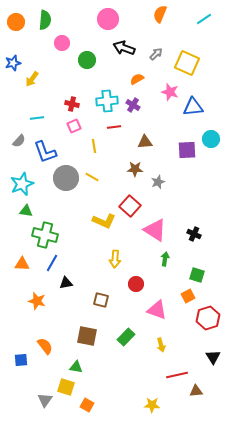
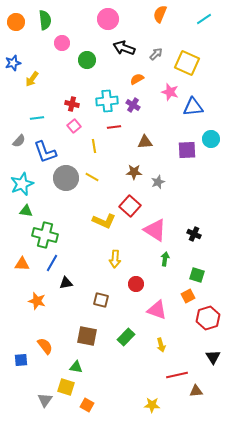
green semicircle at (45, 20): rotated 12 degrees counterclockwise
pink square at (74, 126): rotated 16 degrees counterclockwise
brown star at (135, 169): moved 1 px left, 3 px down
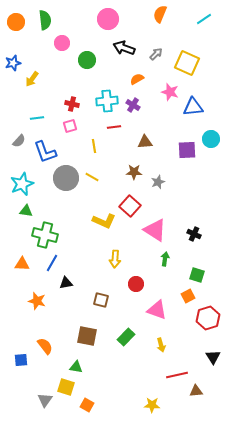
pink square at (74, 126): moved 4 px left; rotated 24 degrees clockwise
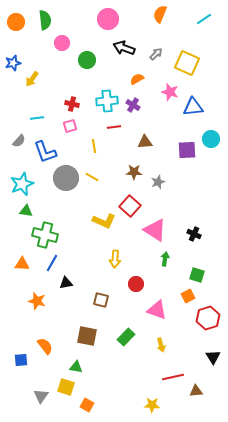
red line at (177, 375): moved 4 px left, 2 px down
gray triangle at (45, 400): moved 4 px left, 4 px up
